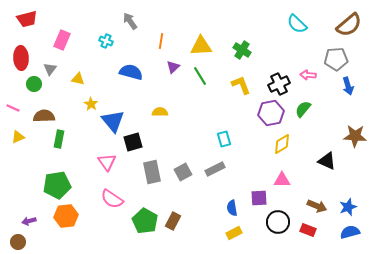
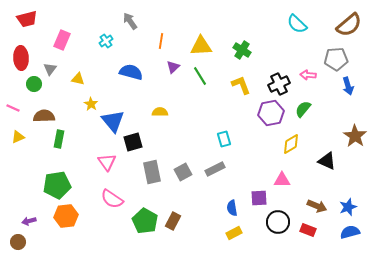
cyan cross at (106, 41): rotated 32 degrees clockwise
brown star at (355, 136): rotated 30 degrees clockwise
yellow diamond at (282, 144): moved 9 px right
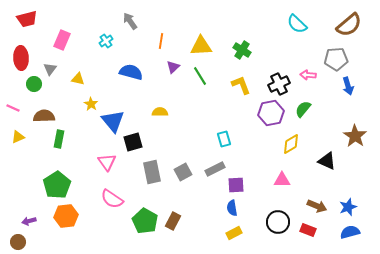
green pentagon at (57, 185): rotated 24 degrees counterclockwise
purple square at (259, 198): moved 23 px left, 13 px up
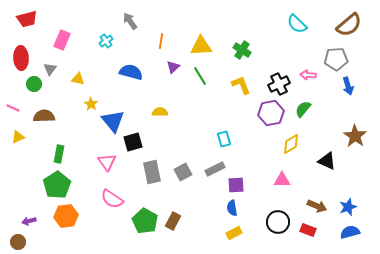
green rectangle at (59, 139): moved 15 px down
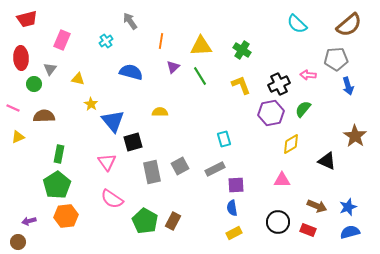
gray square at (183, 172): moved 3 px left, 6 px up
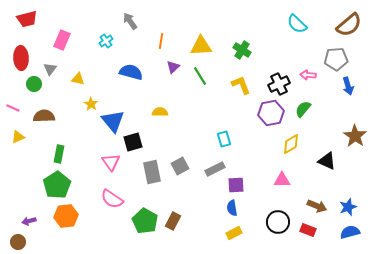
pink triangle at (107, 162): moved 4 px right
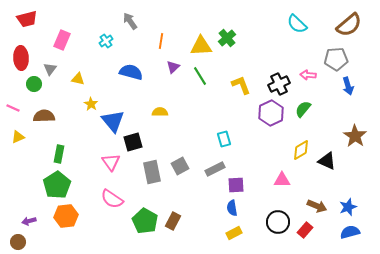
green cross at (242, 50): moved 15 px left, 12 px up; rotated 18 degrees clockwise
purple hexagon at (271, 113): rotated 15 degrees counterclockwise
yellow diamond at (291, 144): moved 10 px right, 6 px down
red rectangle at (308, 230): moved 3 px left; rotated 70 degrees counterclockwise
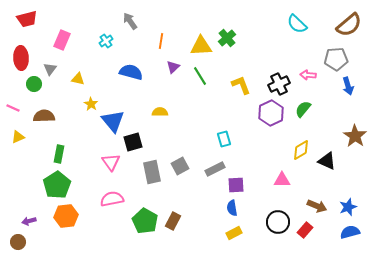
pink semicircle at (112, 199): rotated 135 degrees clockwise
